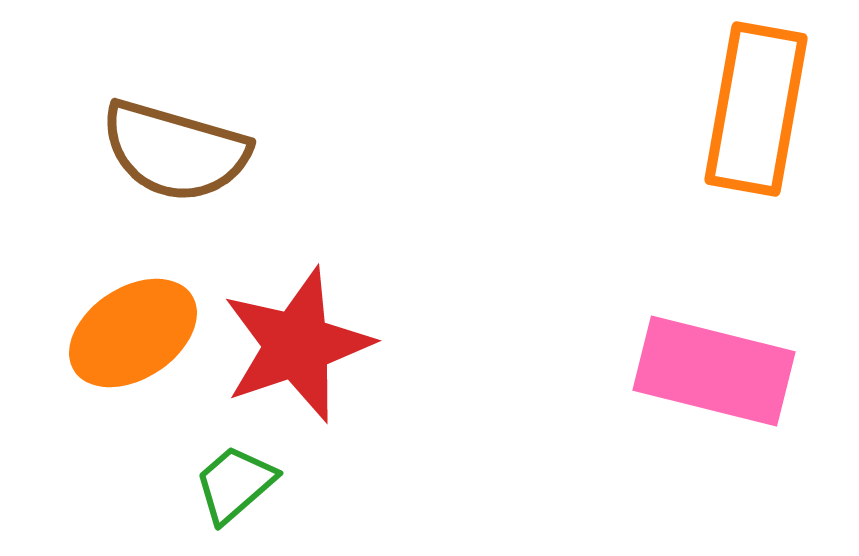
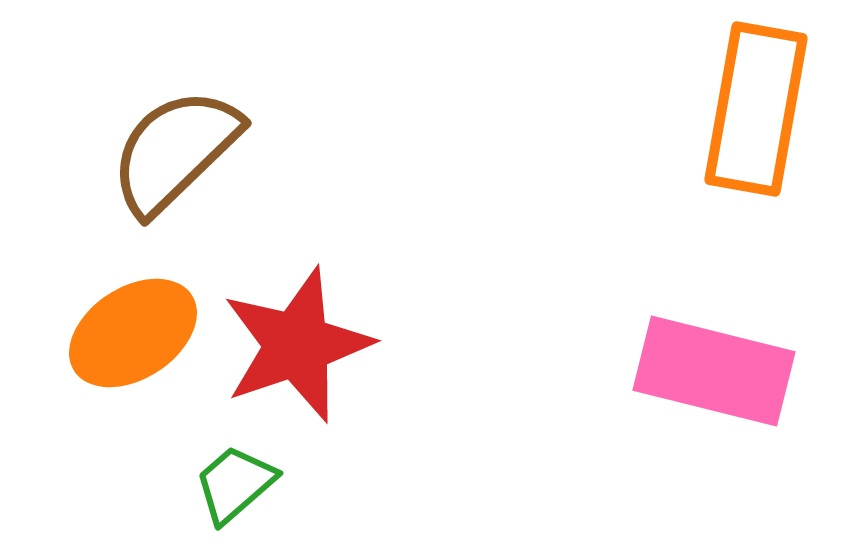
brown semicircle: rotated 120 degrees clockwise
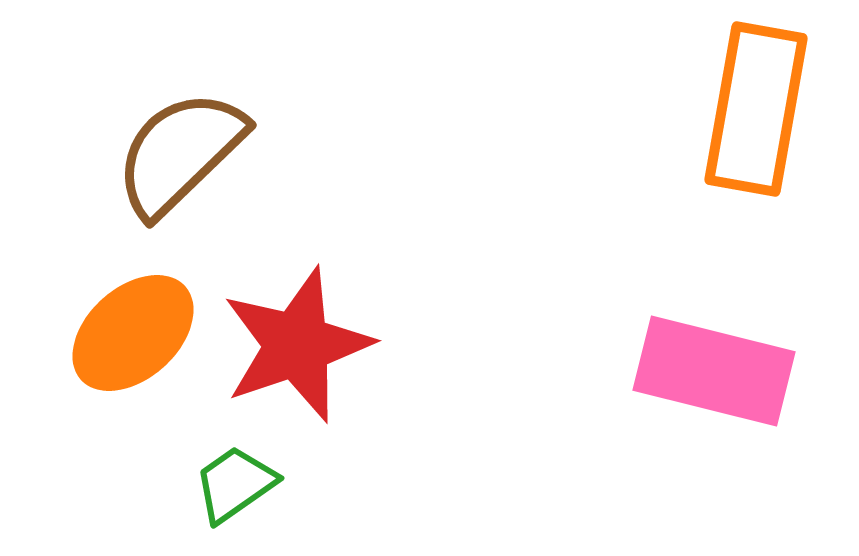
brown semicircle: moved 5 px right, 2 px down
orange ellipse: rotated 9 degrees counterclockwise
green trapezoid: rotated 6 degrees clockwise
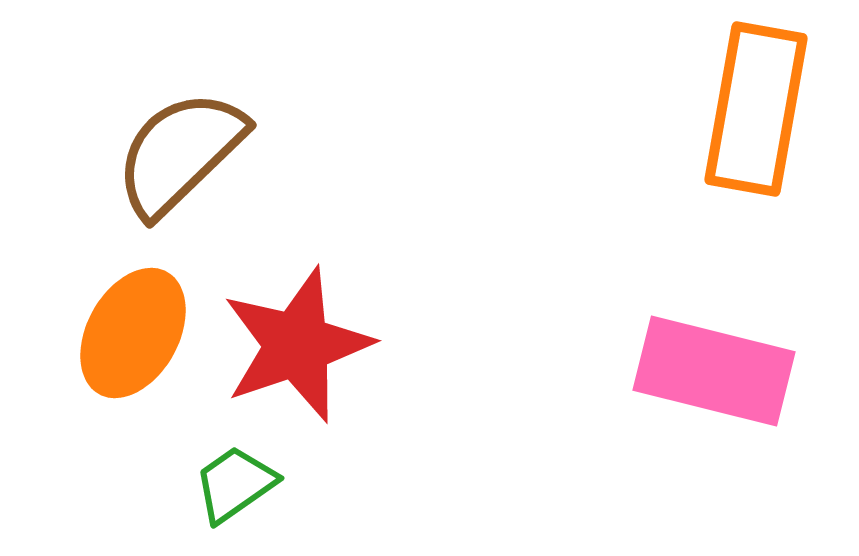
orange ellipse: rotated 19 degrees counterclockwise
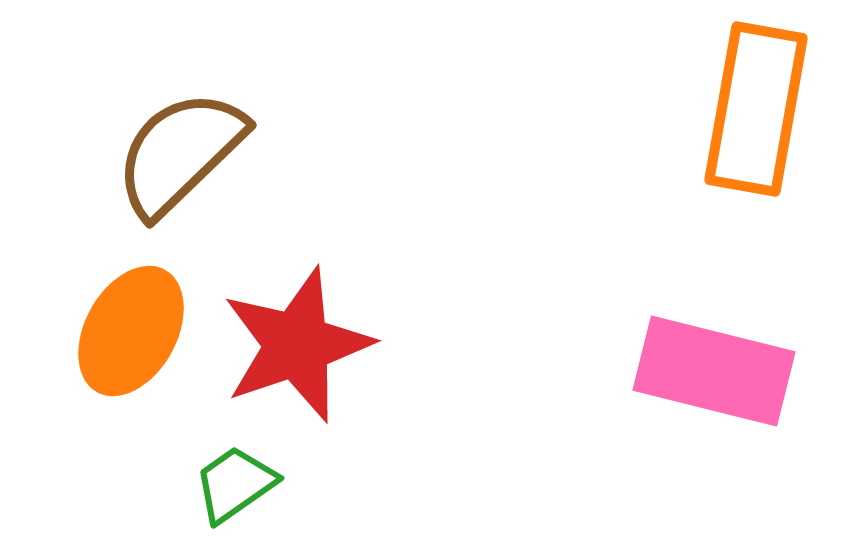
orange ellipse: moved 2 px left, 2 px up
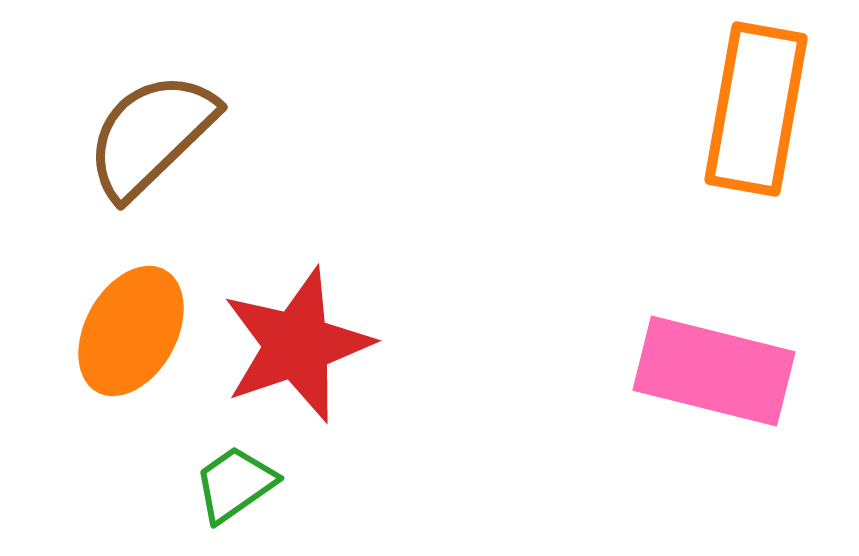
brown semicircle: moved 29 px left, 18 px up
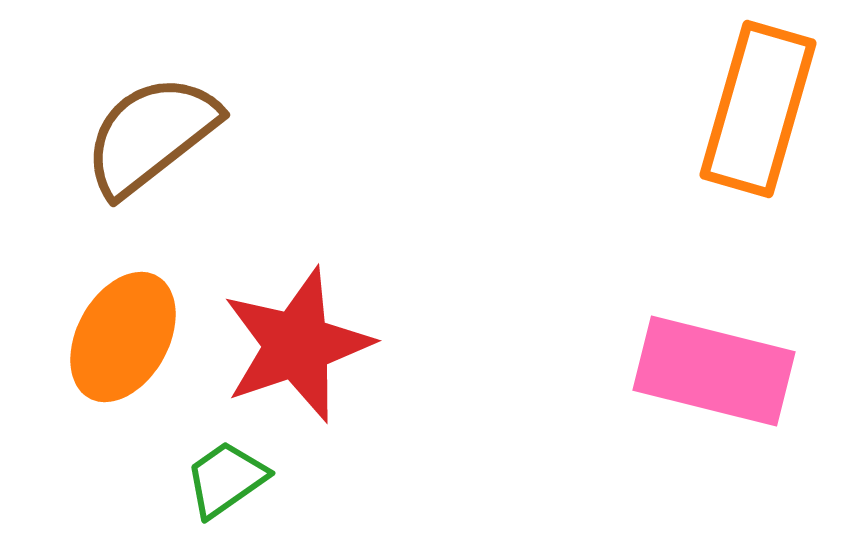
orange rectangle: moved 2 px right; rotated 6 degrees clockwise
brown semicircle: rotated 6 degrees clockwise
orange ellipse: moved 8 px left, 6 px down
green trapezoid: moved 9 px left, 5 px up
